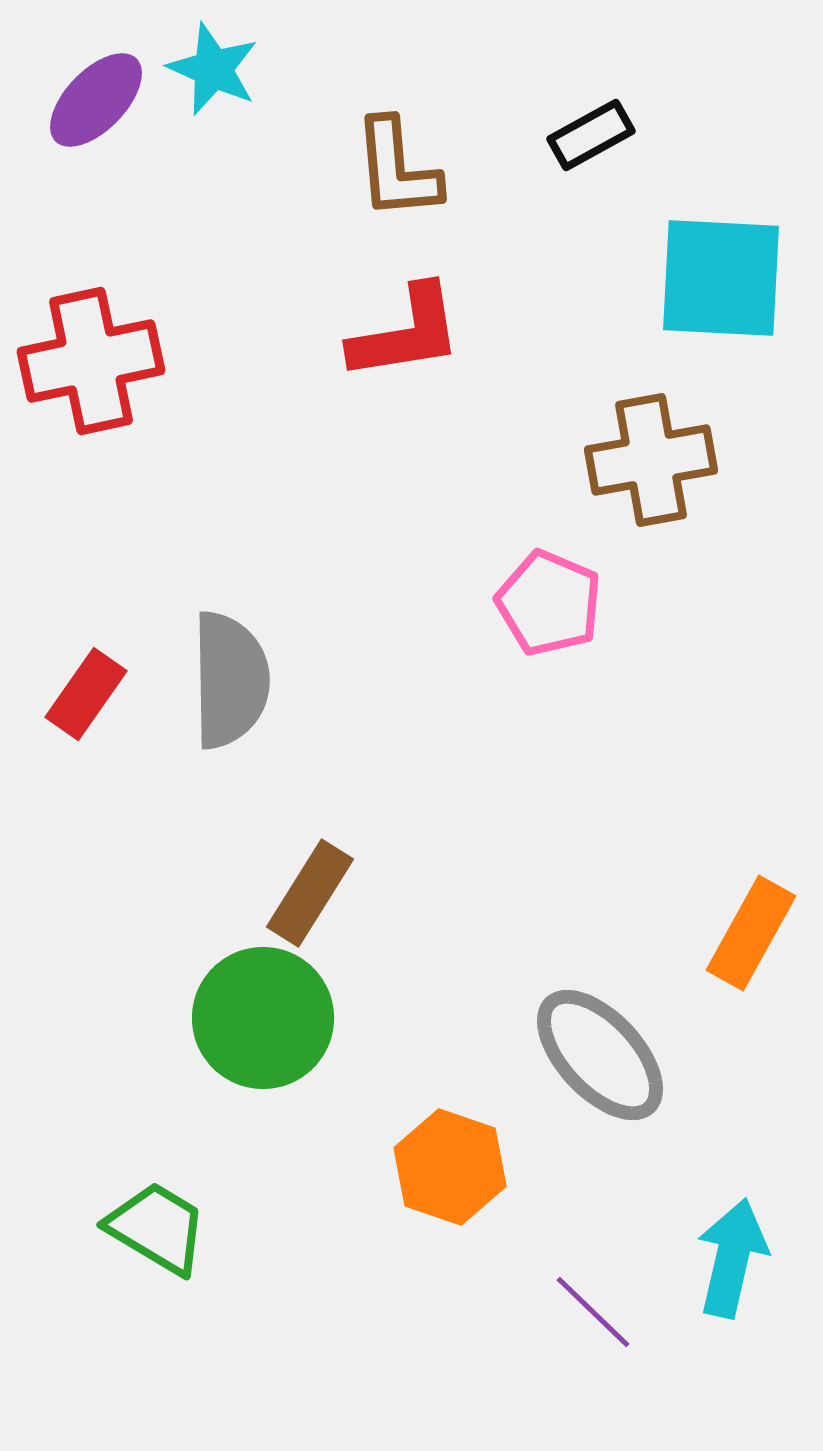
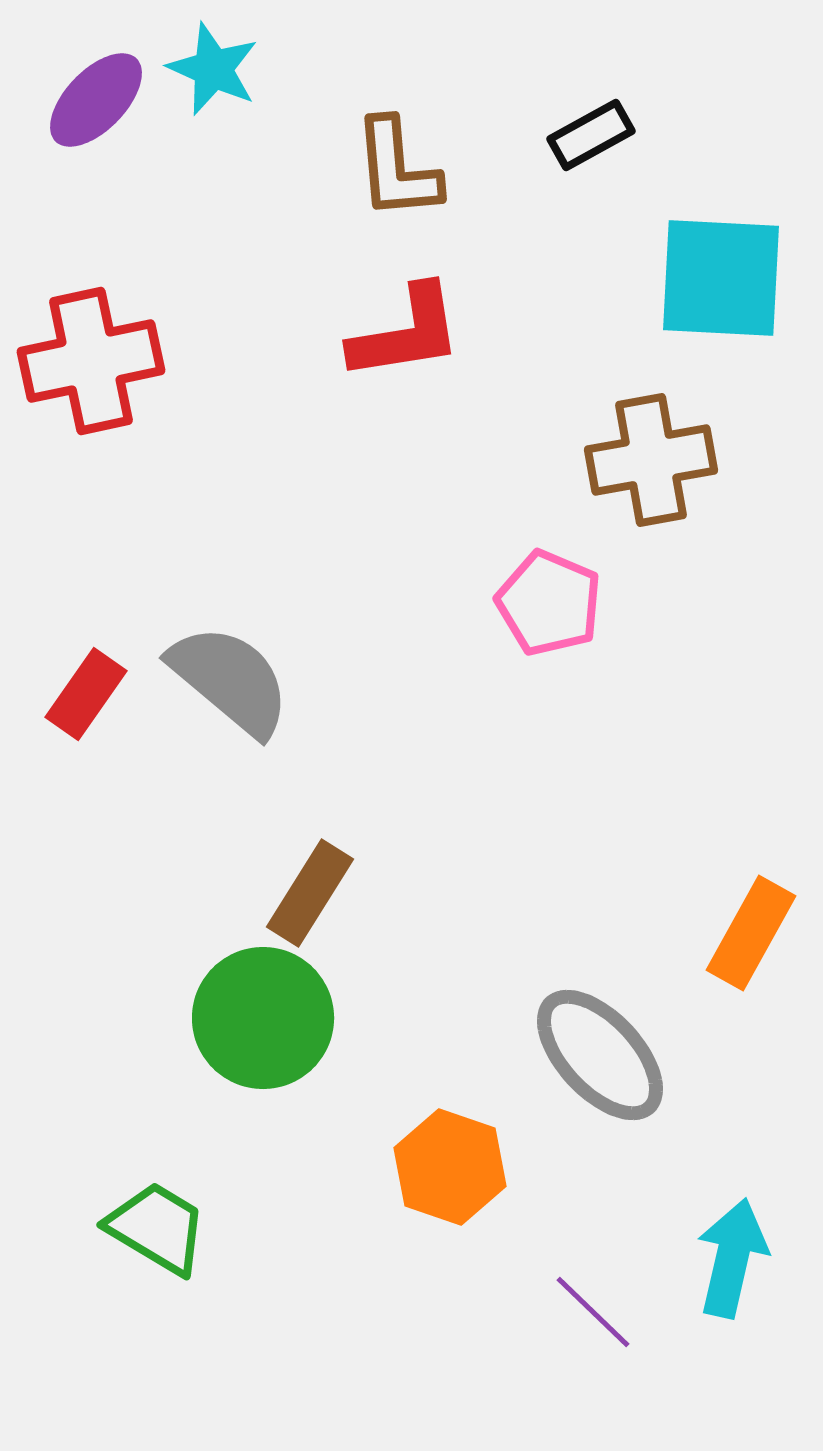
gray semicircle: rotated 49 degrees counterclockwise
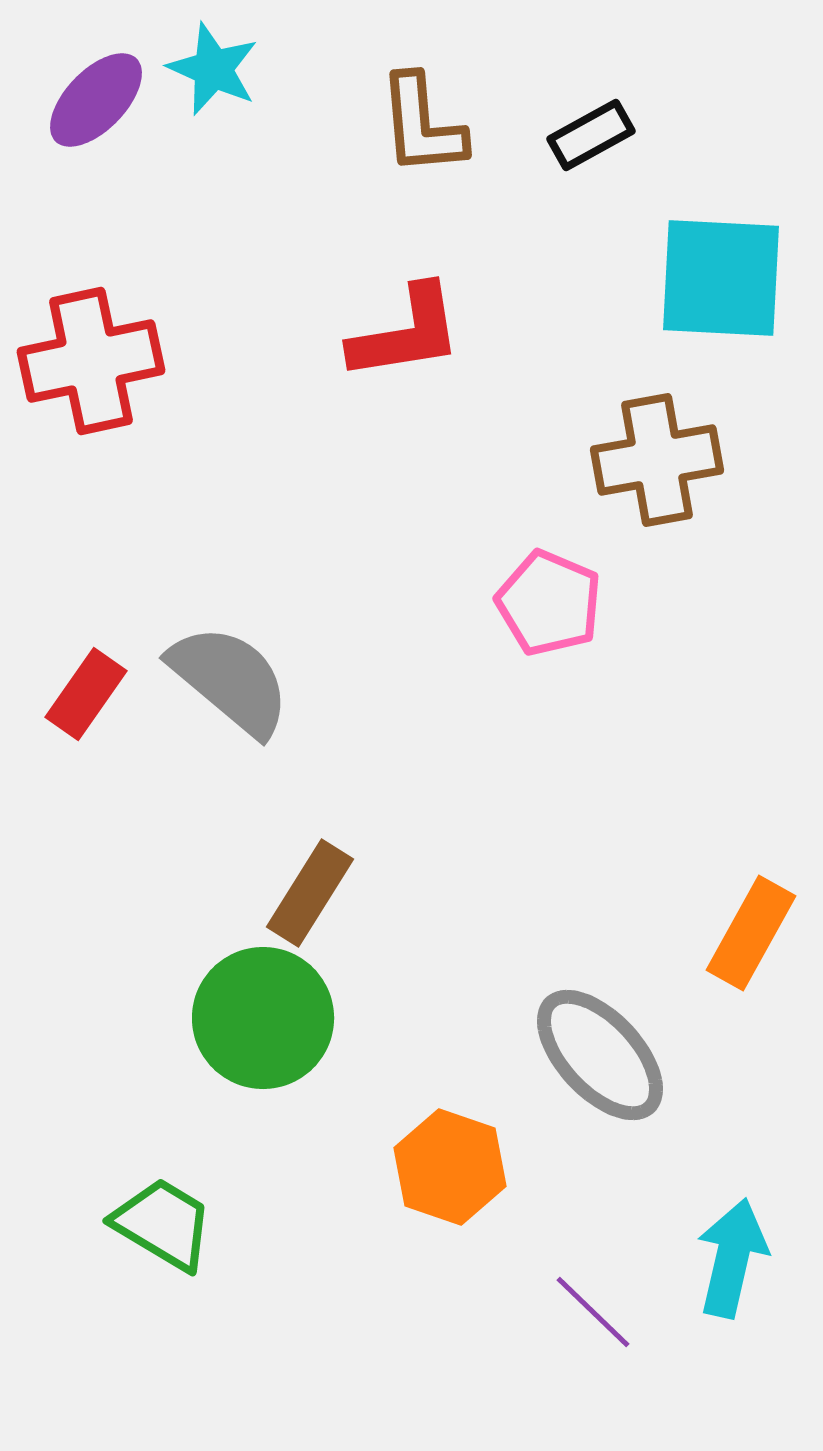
brown L-shape: moved 25 px right, 44 px up
brown cross: moved 6 px right
green trapezoid: moved 6 px right, 4 px up
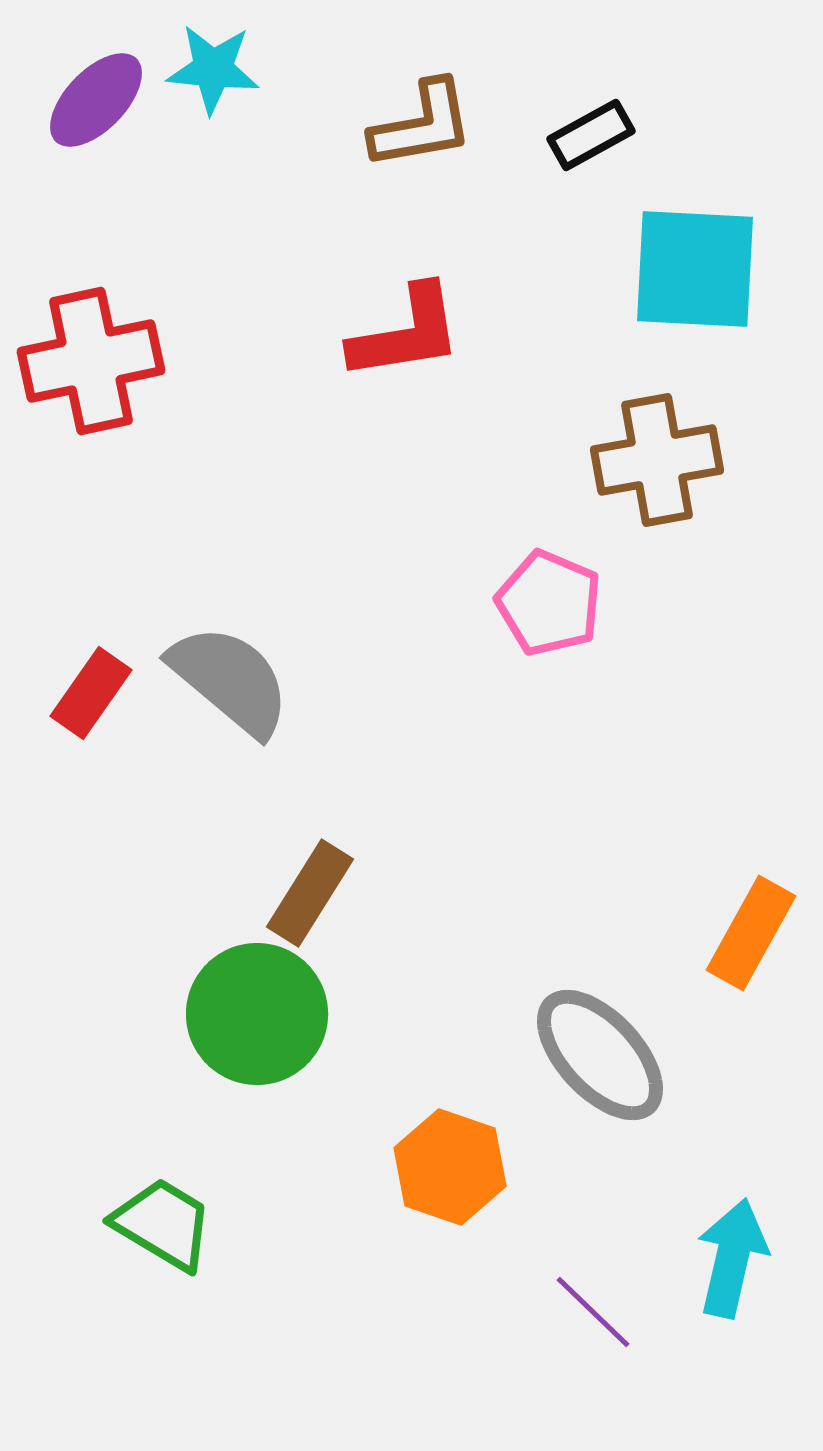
cyan star: rotated 18 degrees counterclockwise
brown L-shape: rotated 95 degrees counterclockwise
cyan square: moved 26 px left, 9 px up
red rectangle: moved 5 px right, 1 px up
green circle: moved 6 px left, 4 px up
